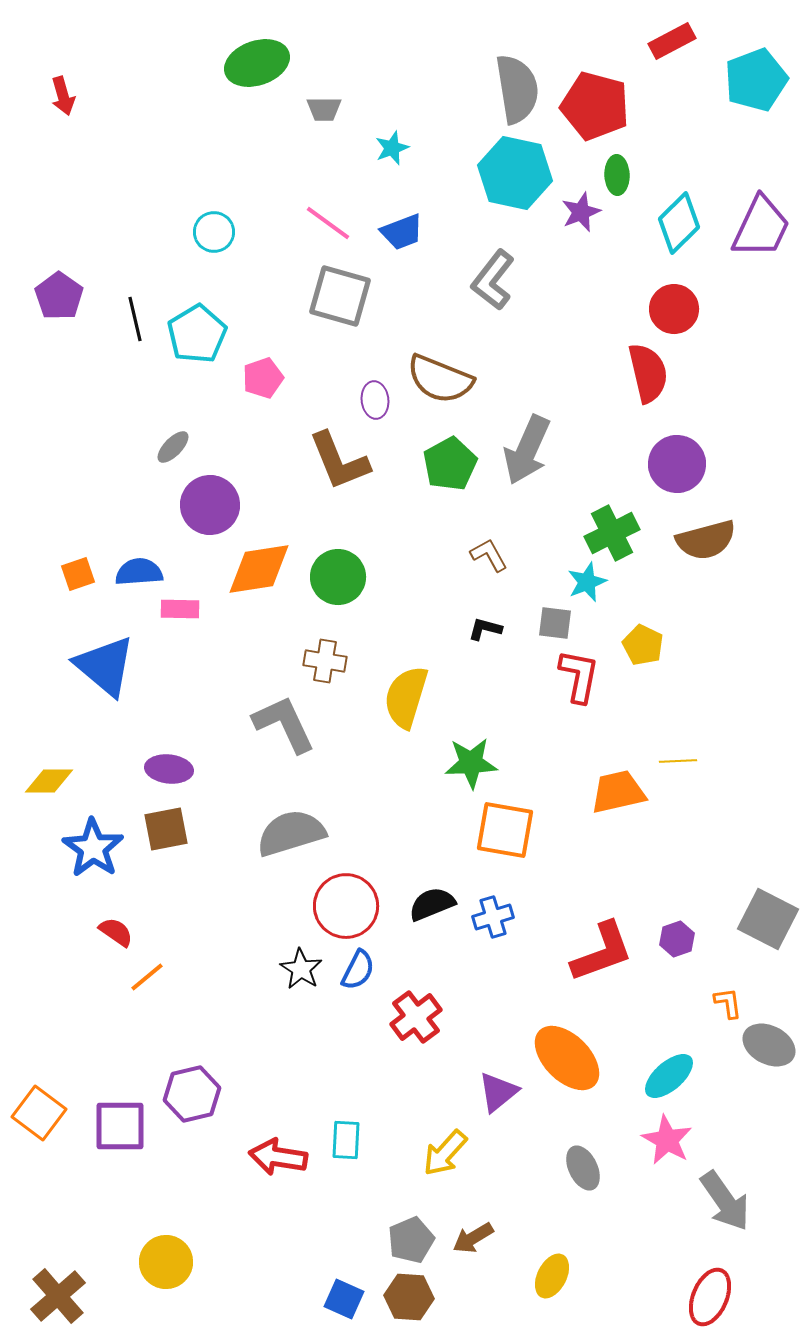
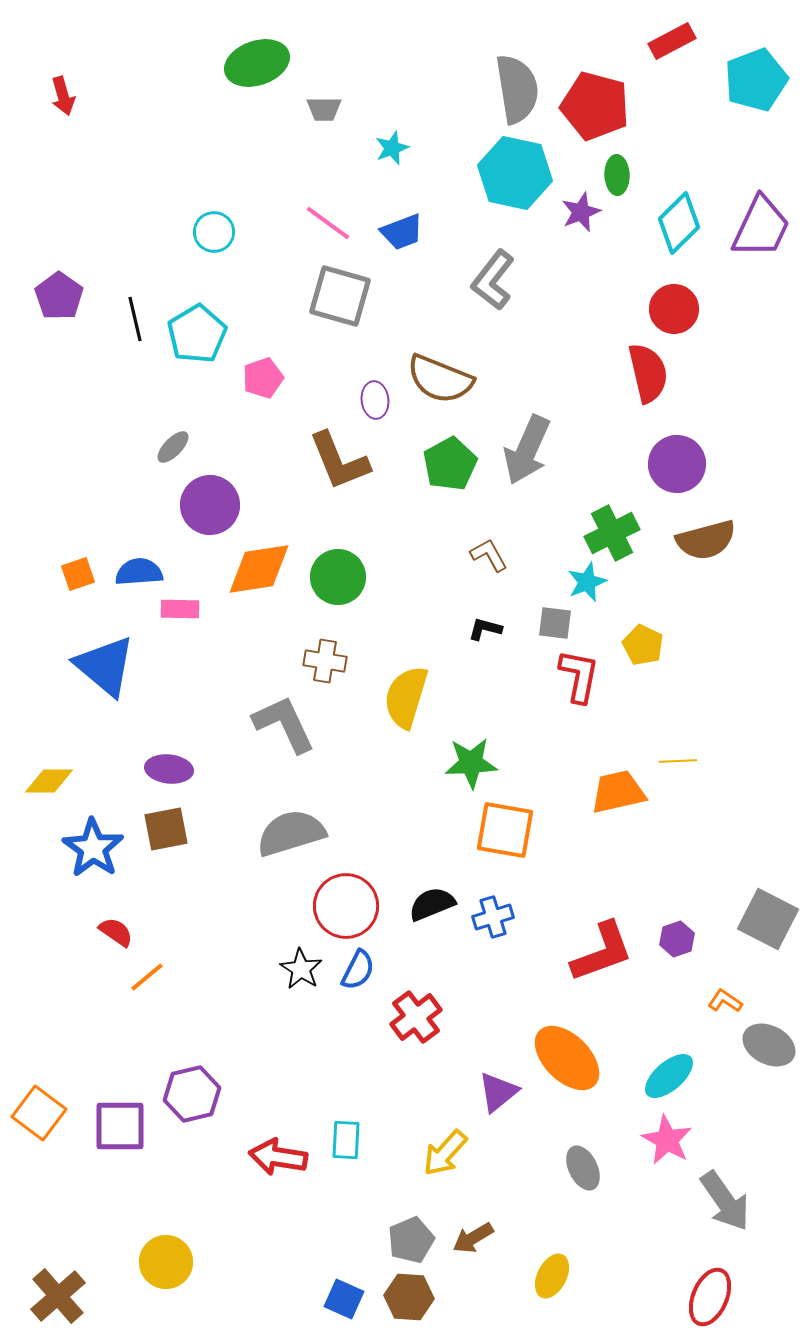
orange L-shape at (728, 1003): moved 3 px left, 2 px up; rotated 48 degrees counterclockwise
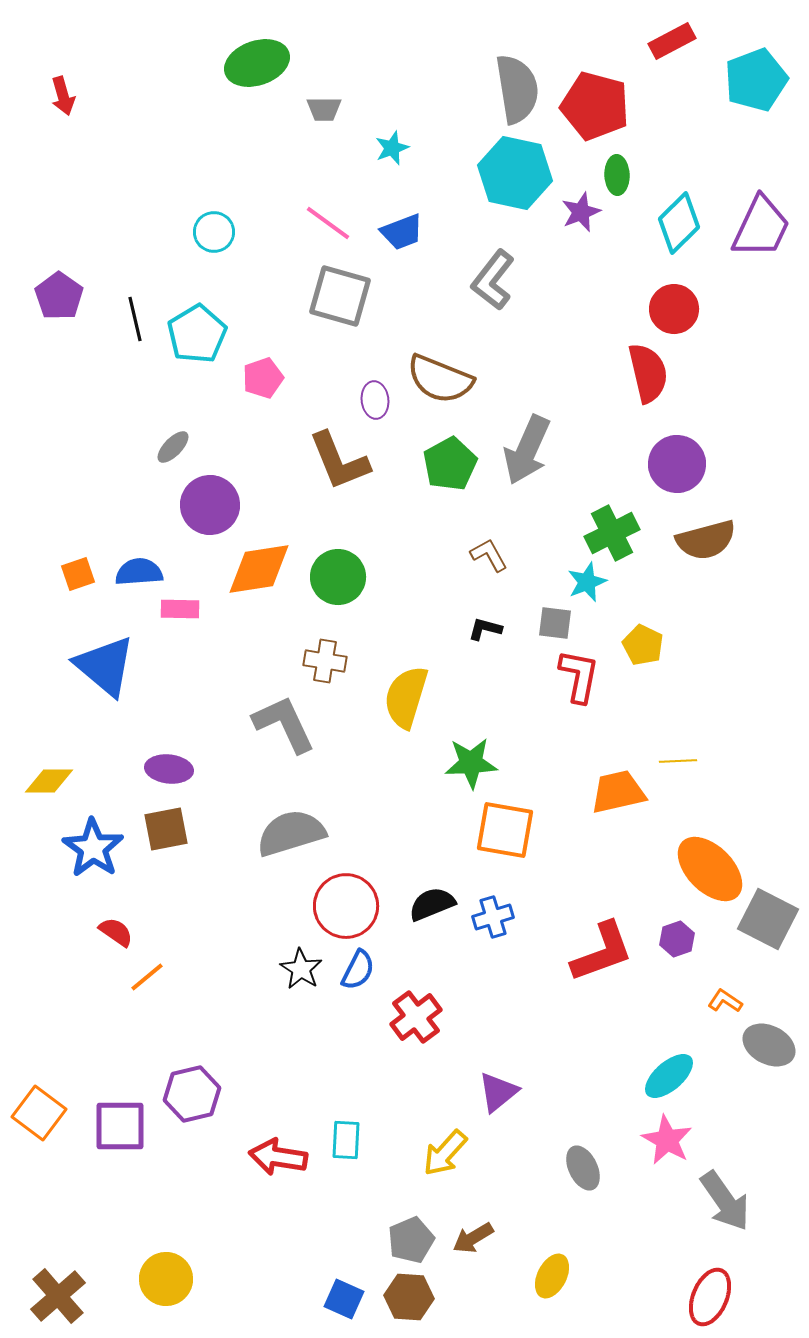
orange ellipse at (567, 1058): moved 143 px right, 189 px up
yellow circle at (166, 1262): moved 17 px down
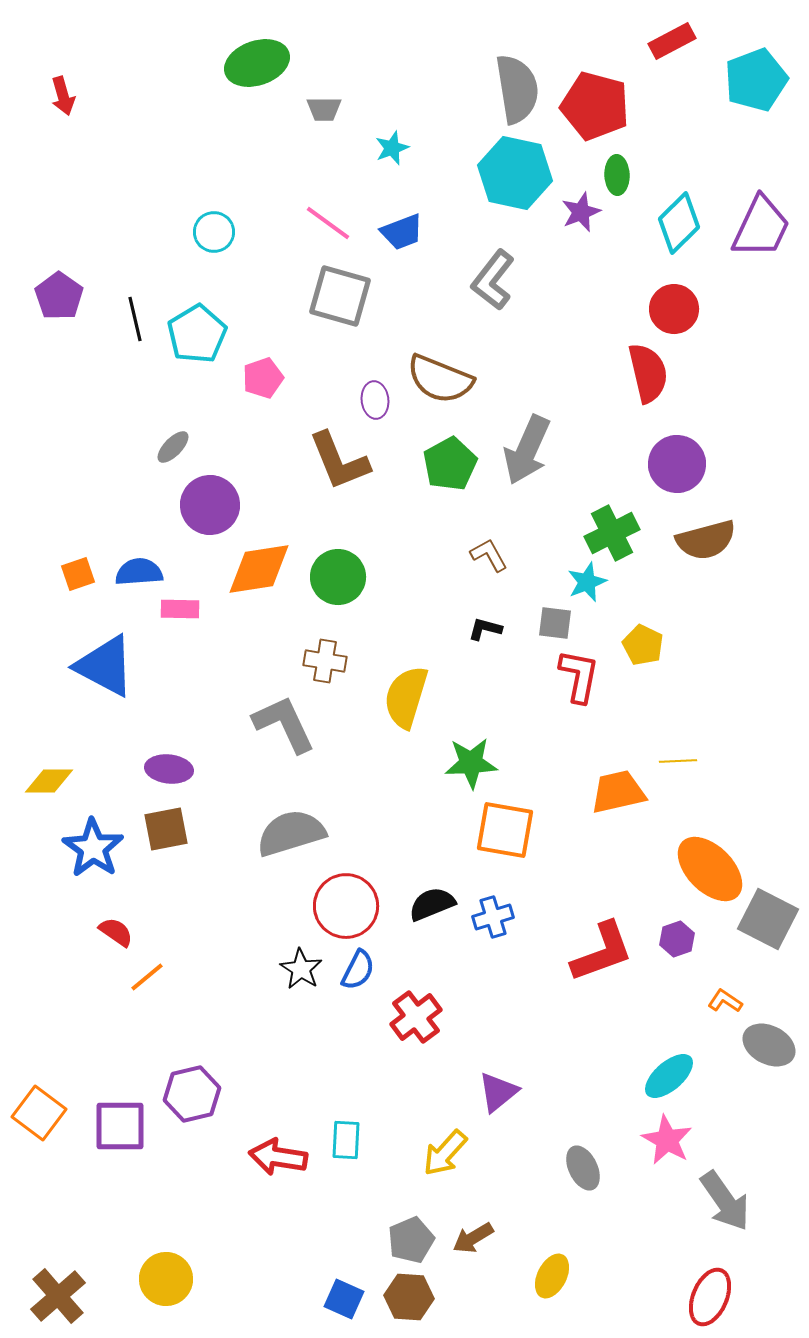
blue triangle at (105, 666): rotated 12 degrees counterclockwise
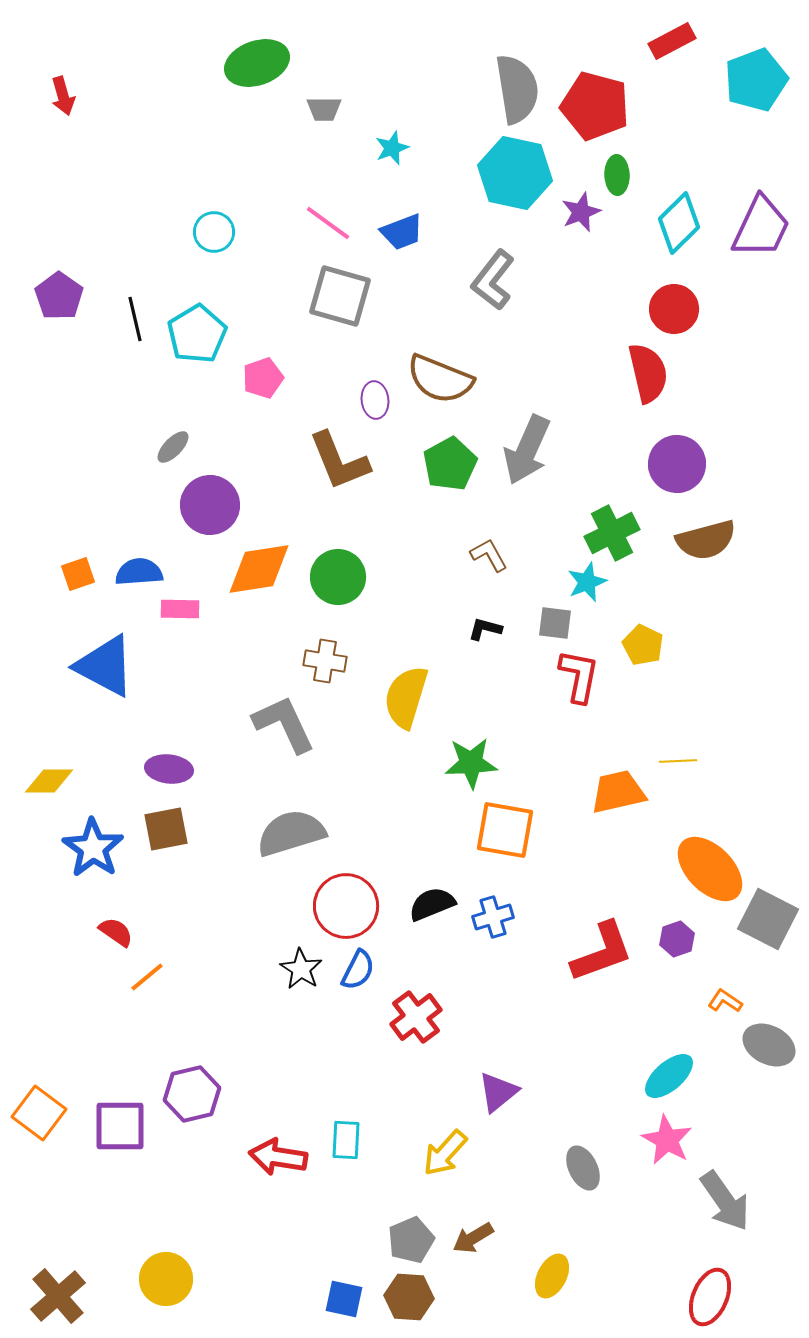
blue square at (344, 1299): rotated 12 degrees counterclockwise
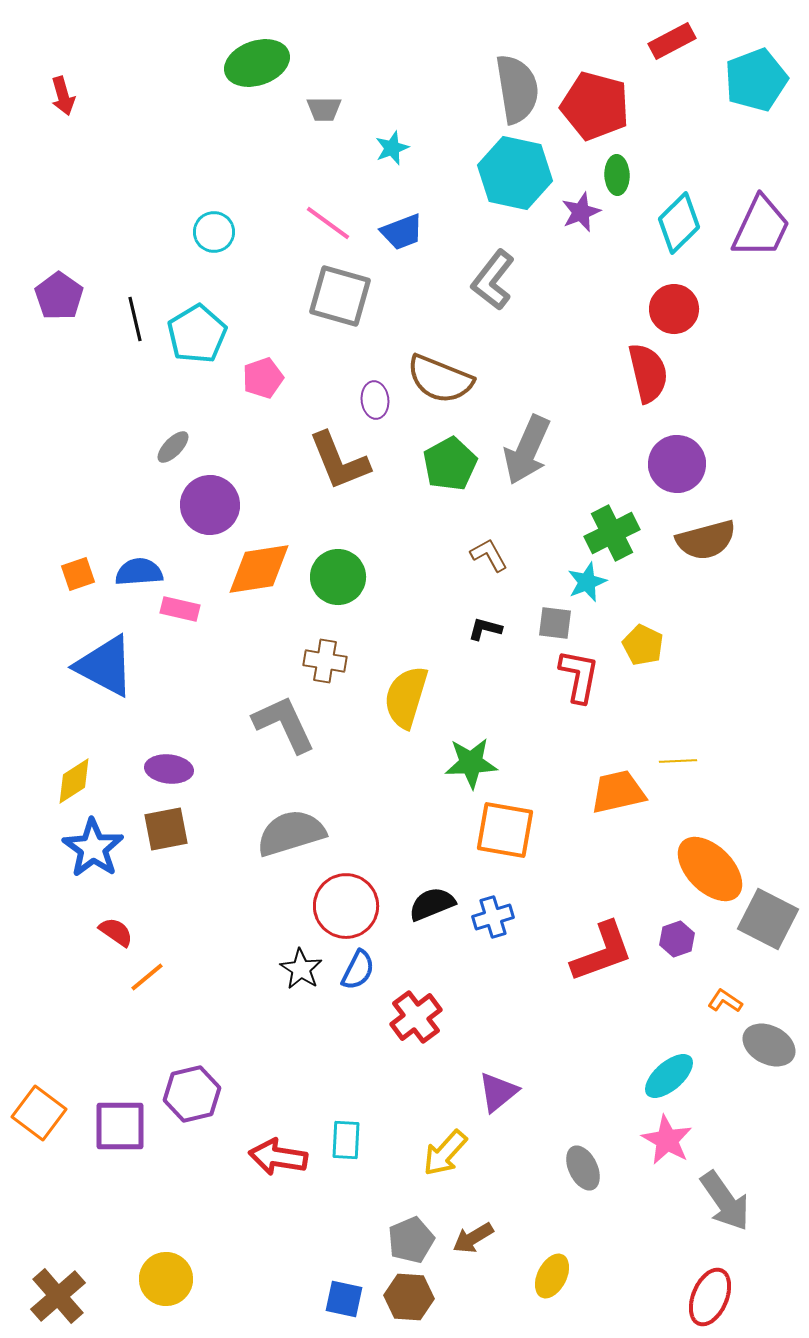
pink rectangle at (180, 609): rotated 12 degrees clockwise
yellow diamond at (49, 781): moved 25 px right; rotated 33 degrees counterclockwise
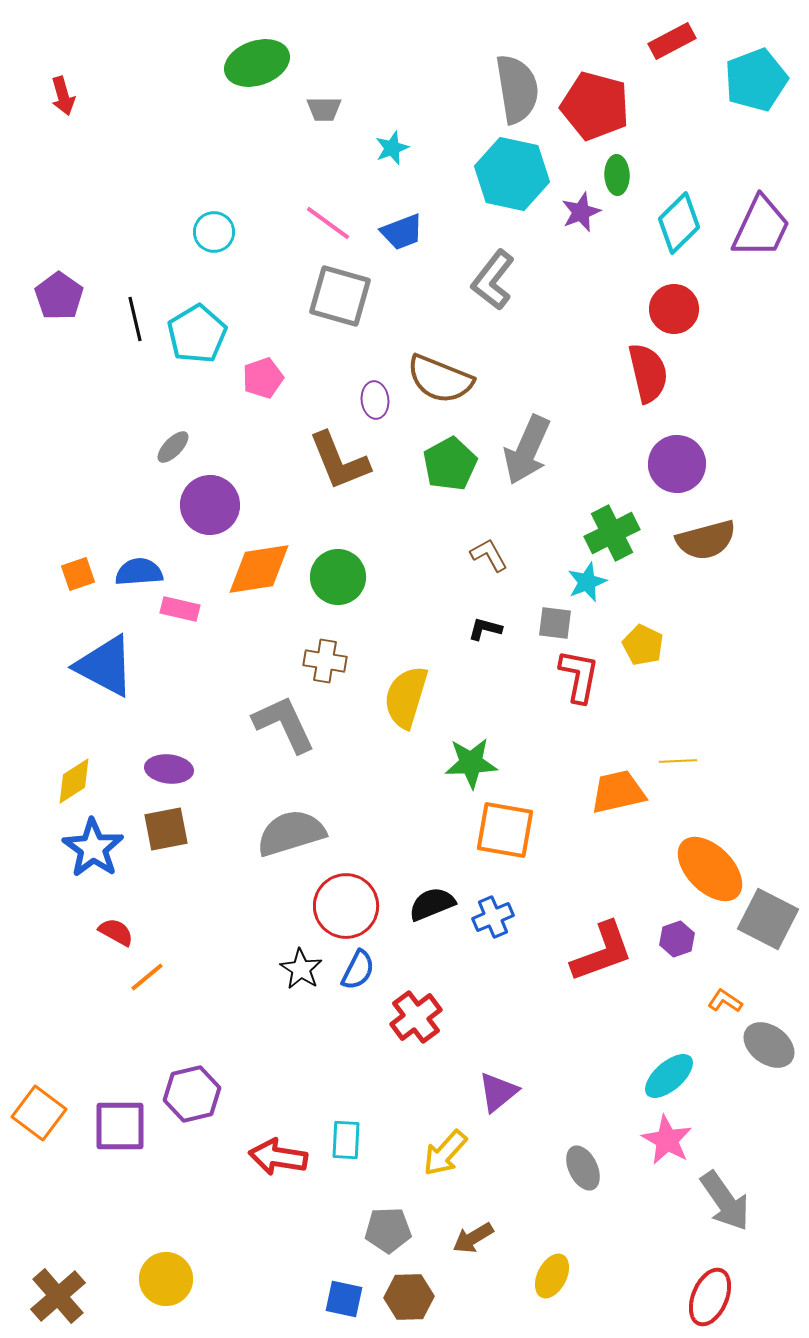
cyan hexagon at (515, 173): moved 3 px left, 1 px down
blue cross at (493, 917): rotated 6 degrees counterclockwise
red semicircle at (116, 932): rotated 6 degrees counterclockwise
gray ellipse at (769, 1045): rotated 9 degrees clockwise
gray pentagon at (411, 1240): moved 23 px left, 10 px up; rotated 21 degrees clockwise
brown hexagon at (409, 1297): rotated 6 degrees counterclockwise
